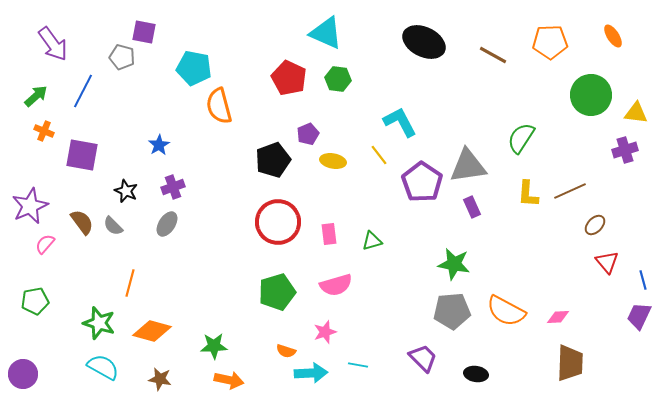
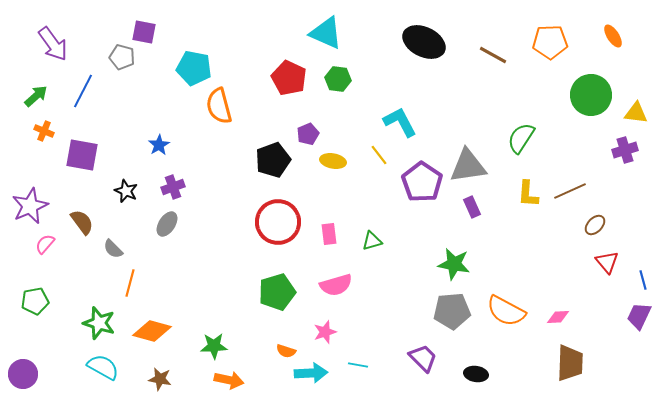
gray semicircle at (113, 226): moved 23 px down
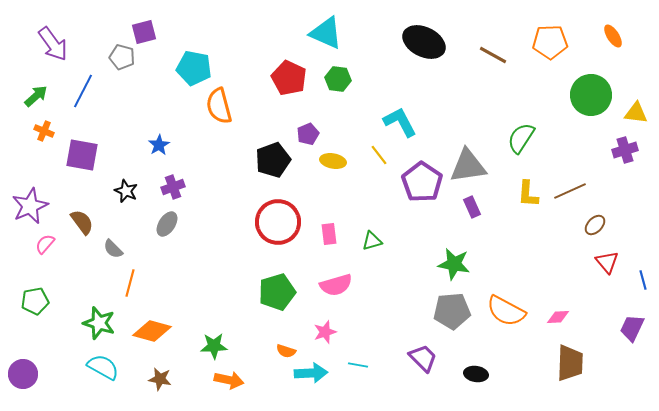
purple square at (144, 32): rotated 25 degrees counterclockwise
purple trapezoid at (639, 316): moved 7 px left, 12 px down
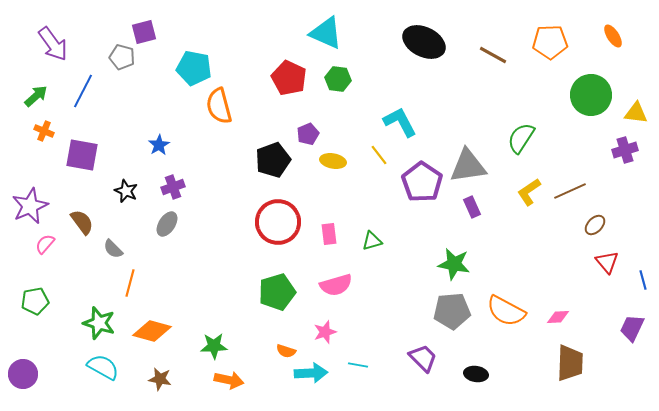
yellow L-shape at (528, 194): moved 1 px right, 2 px up; rotated 52 degrees clockwise
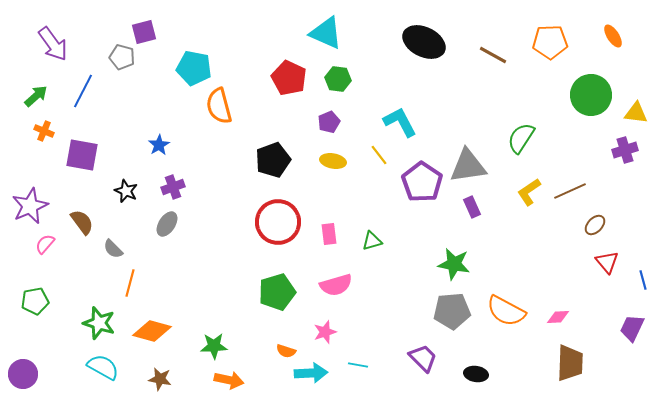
purple pentagon at (308, 134): moved 21 px right, 12 px up
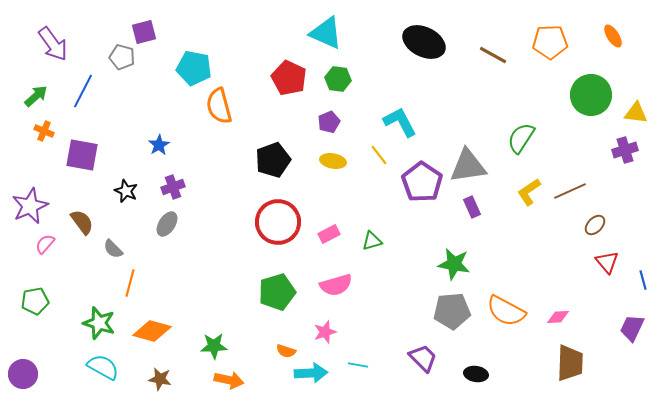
pink rectangle at (329, 234): rotated 70 degrees clockwise
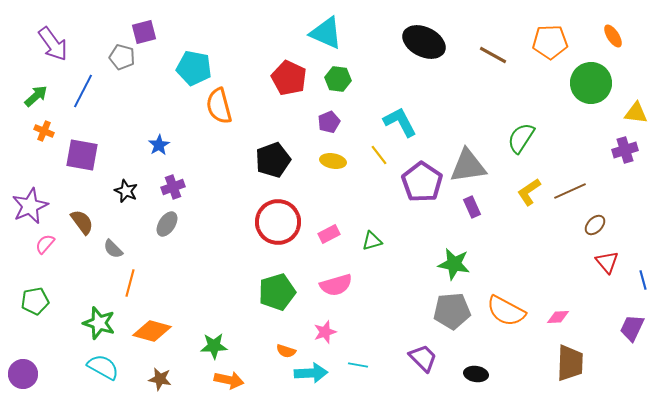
green circle at (591, 95): moved 12 px up
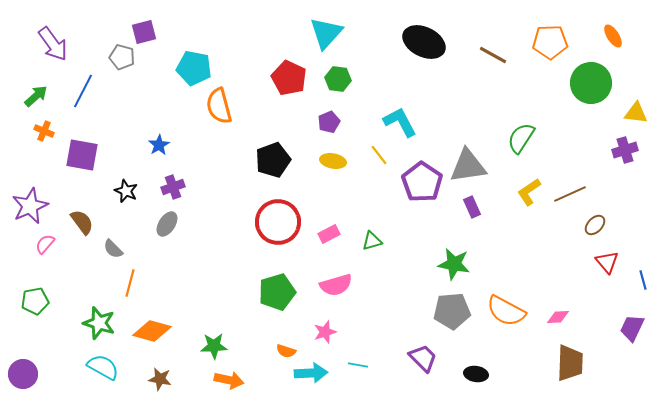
cyan triangle at (326, 33): rotated 48 degrees clockwise
brown line at (570, 191): moved 3 px down
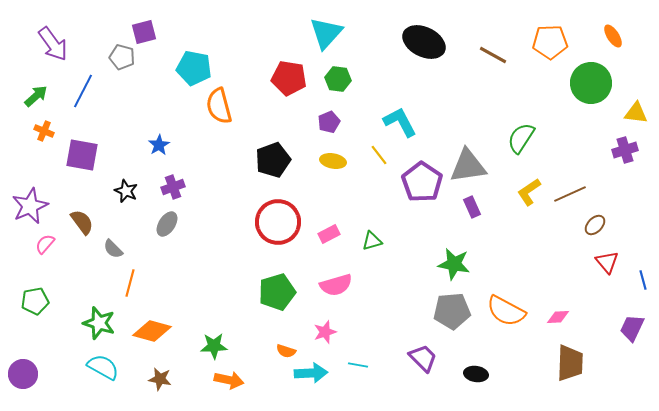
red pentagon at (289, 78): rotated 16 degrees counterclockwise
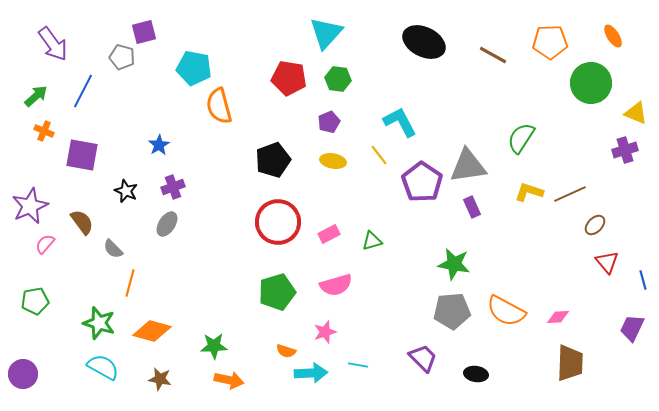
yellow triangle at (636, 113): rotated 15 degrees clockwise
yellow L-shape at (529, 192): rotated 52 degrees clockwise
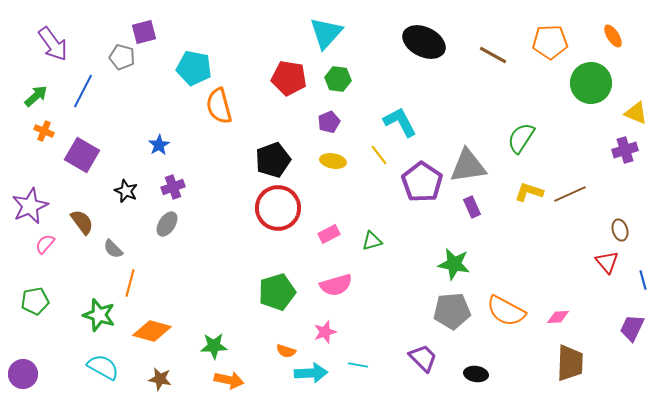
purple square at (82, 155): rotated 20 degrees clockwise
red circle at (278, 222): moved 14 px up
brown ellipse at (595, 225): moved 25 px right, 5 px down; rotated 60 degrees counterclockwise
green star at (99, 323): moved 8 px up
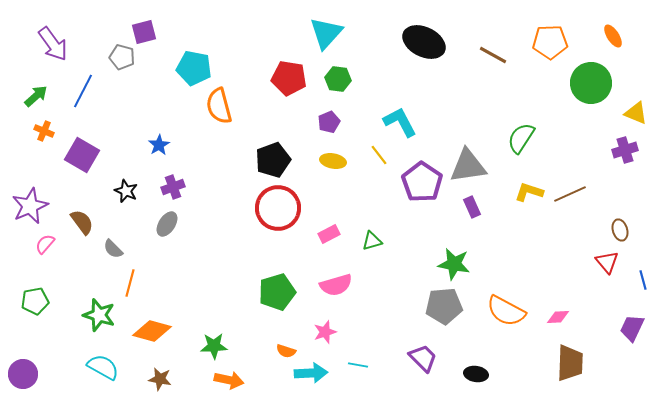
gray pentagon at (452, 311): moved 8 px left, 5 px up
